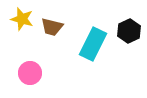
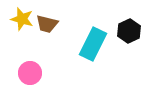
brown trapezoid: moved 5 px left, 3 px up
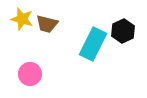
black hexagon: moved 6 px left
pink circle: moved 1 px down
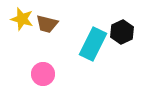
black hexagon: moved 1 px left, 1 px down
pink circle: moved 13 px right
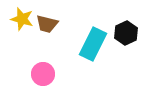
black hexagon: moved 4 px right, 1 px down
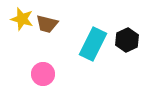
black hexagon: moved 1 px right, 7 px down
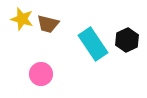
brown trapezoid: moved 1 px right
cyan rectangle: rotated 60 degrees counterclockwise
pink circle: moved 2 px left
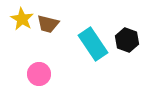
yellow star: rotated 15 degrees clockwise
black hexagon: rotated 15 degrees counterclockwise
pink circle: moved 2 px left
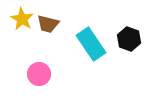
black hexagon: moved 2 px right, 1 px up
cyan rectangle: moved 2 px left
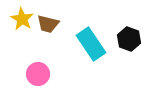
pink circle: moved 1 px left
